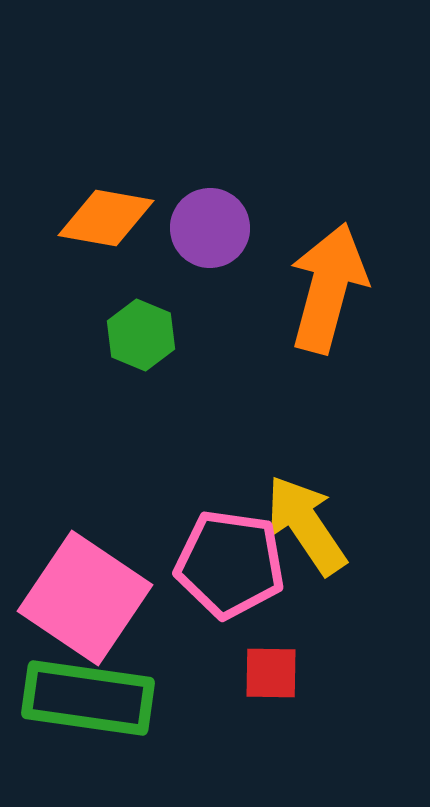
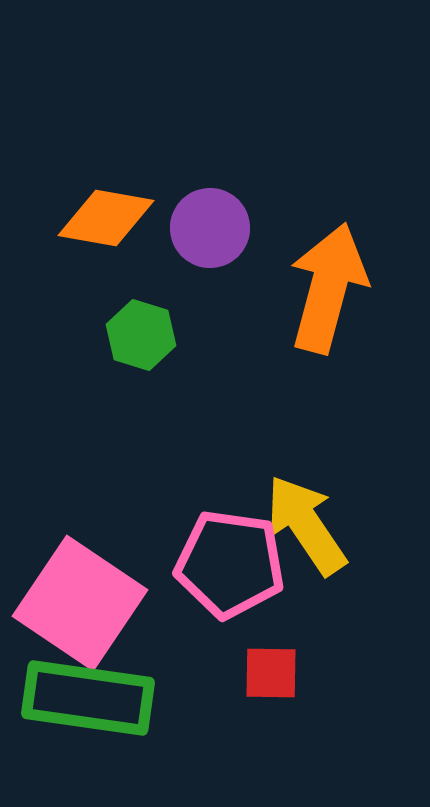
green hexagon: rotated 6 degrees counterclockwise
pink square: moved 5 px left, 5 px down
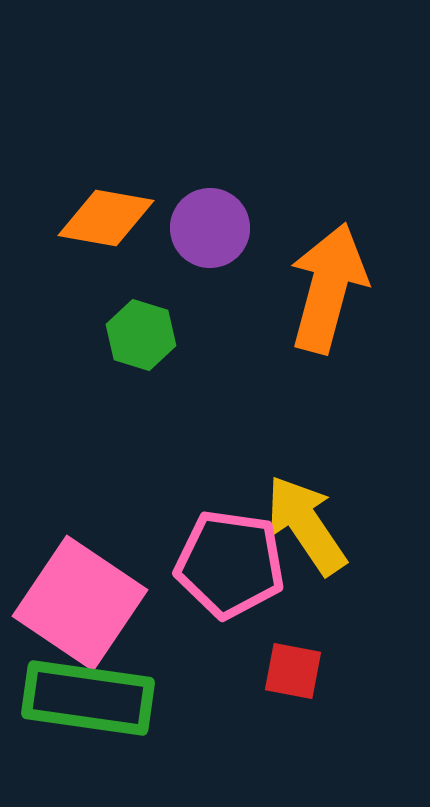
red square: moved 22 px right, 2 px up; rotated 10 degrees clockwise
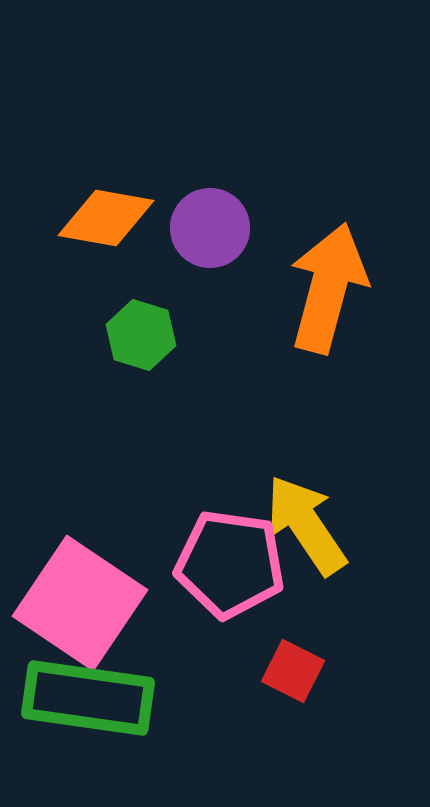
red square: rotated 16 degrees clockwise
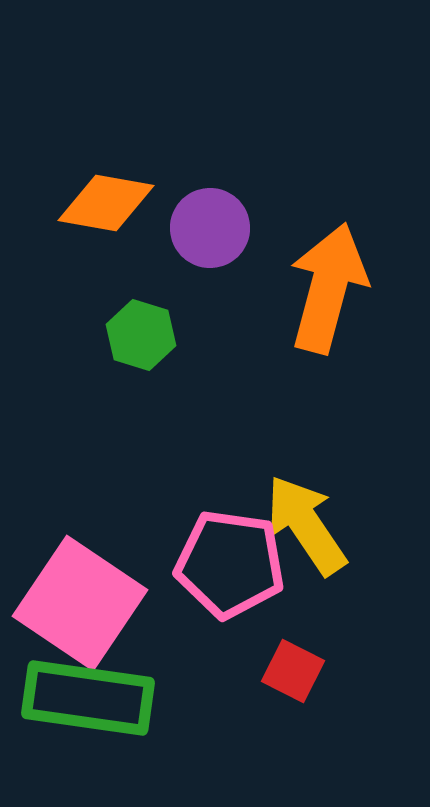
orange diamond: moved 15 px up
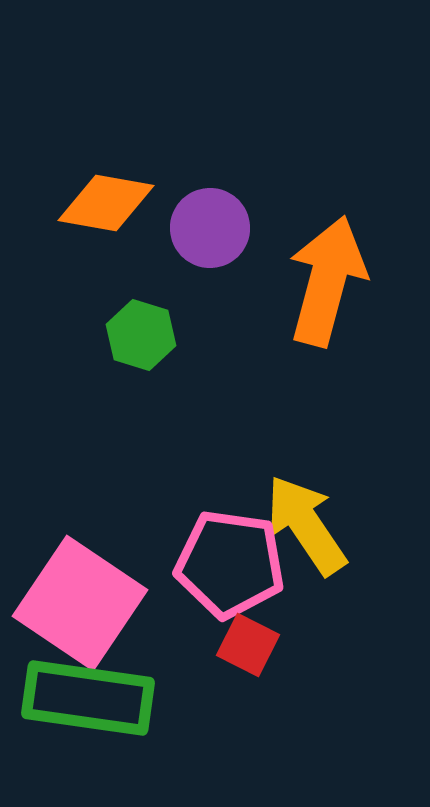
orange arrow: moved 1 px left, 7 px up
red square: moved 45 px left, 26 px up
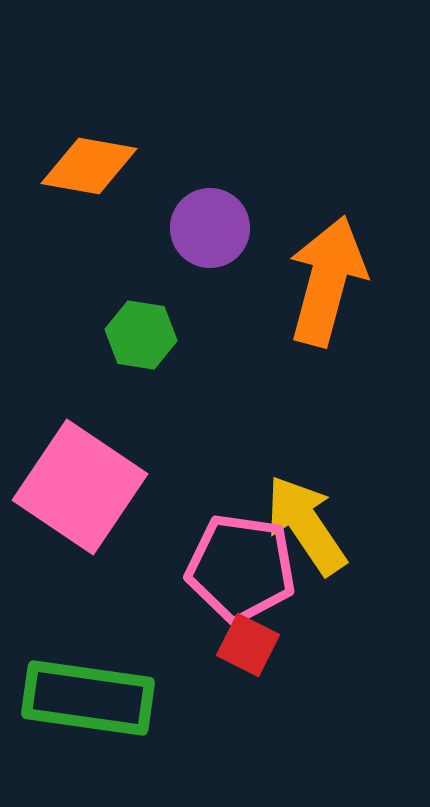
orange diamond: moved 17 px left, 37 px up
green hexagon: rotated 8 degrees counterclockwise
pink pentagon: moved 11 px right, 4 px down
pink square: moved 116 px up
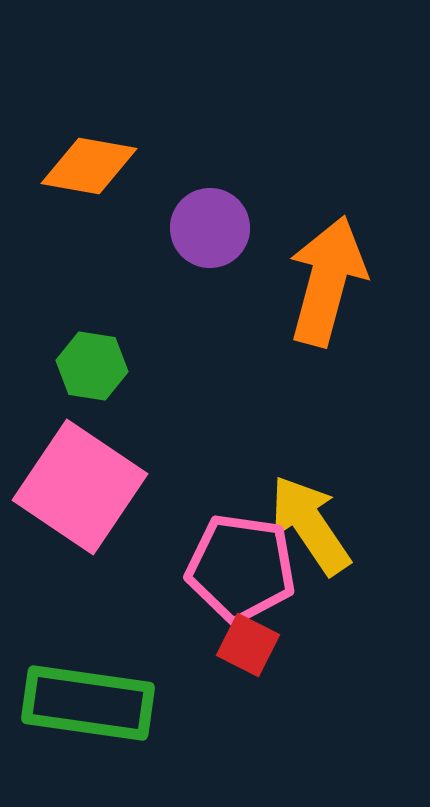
green hexagon: moved 49 px left, 31 px down
yellow arrow: moved 4 px right
green rectangle: moved 5 px down
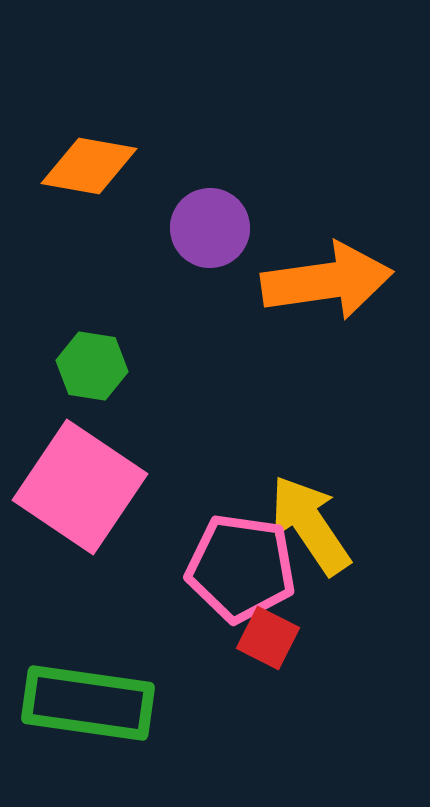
orange arrow: rotated 67 degrees clockwise
red square: moved 20 px right, 7 px up
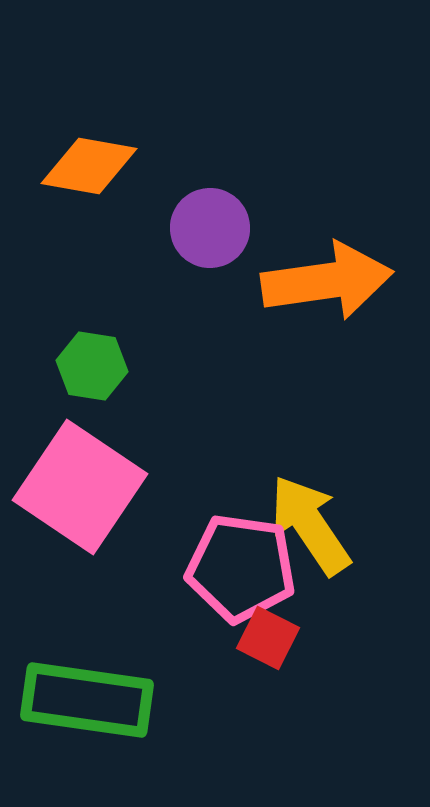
green rectangle: moved 1 px left, 3 px up
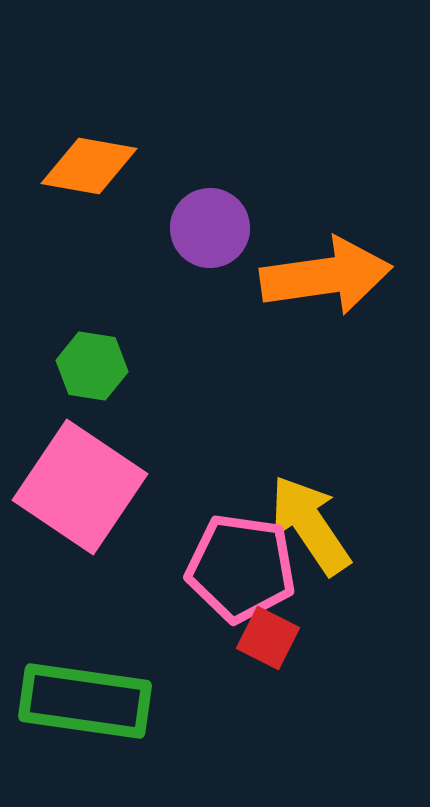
orange arrow: moved 1 px left, 5 px up
green rectangle: moved 2 px left, 1 px down
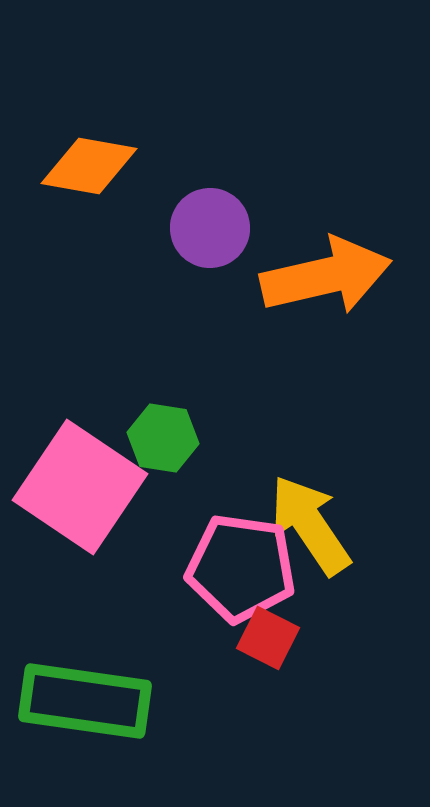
orange arrow: rotated 5 degrees counterclockwise
green hexagon: moved 71 px right, 72 px down
